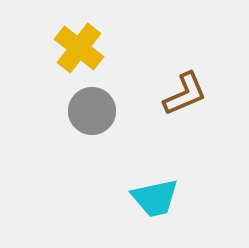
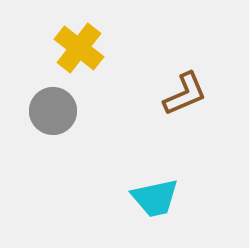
gray circle: moved 39 px left
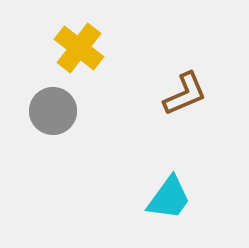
cyan trapezoid: moved 14 px right; rotated 42 degrees counterclockwise
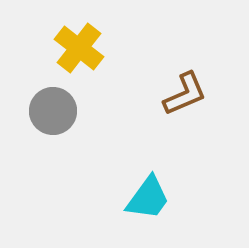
cyan trapezoid: moved 21 px left
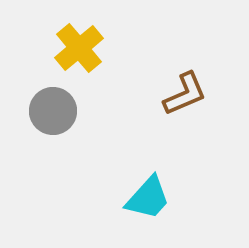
yellow cross: rotated 12 degrees clockwise
cyan trapezoid: rotated 6 degrees clockwise
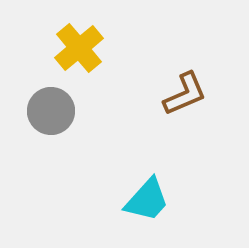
gray circle: moved 2 px left
cyan trapezoid: moved 1 px left, 2 px down
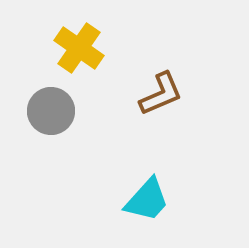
yellow cross: rotated 15 degrees counterclockwise
brown L-shape: moved 24 px left
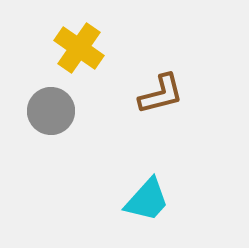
brown L-shape: rotated 9 degrees clockwise
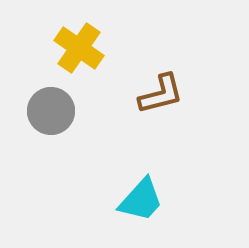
cyan trapezoid: moved 6 px left
